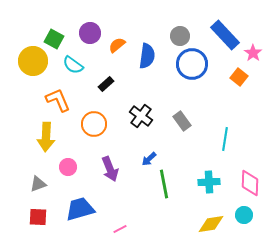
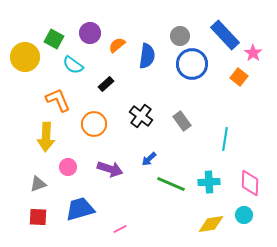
yellow circle: moved 8 px left, 4 px up
purple arrow: rotated 50 degrees counterclockwise
green line: moved 7 px right; rotated 56 degrees counterclockwise
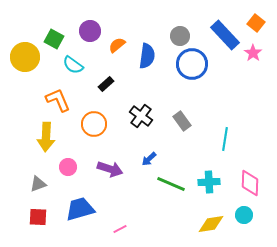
purple circle: moved 2 px up
orange square: moved 17 px right, 54 px up
